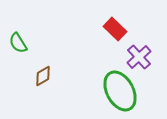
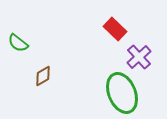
green semicircle: rotated 20 degrees counterclockwise
green ellipse: moved 2 px right, 2 px down; rotated 6 degrees clockwise
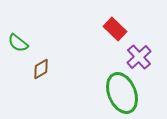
brown diamond: moved 2 px left, 7 px up
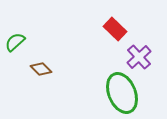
green semicircle: moved 3 px left, 1 px up; rotated 100 degrees clockwise
brown diamond: rotated 75 degrees clockwise
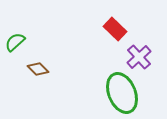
brown diamond: moved 3 px left
